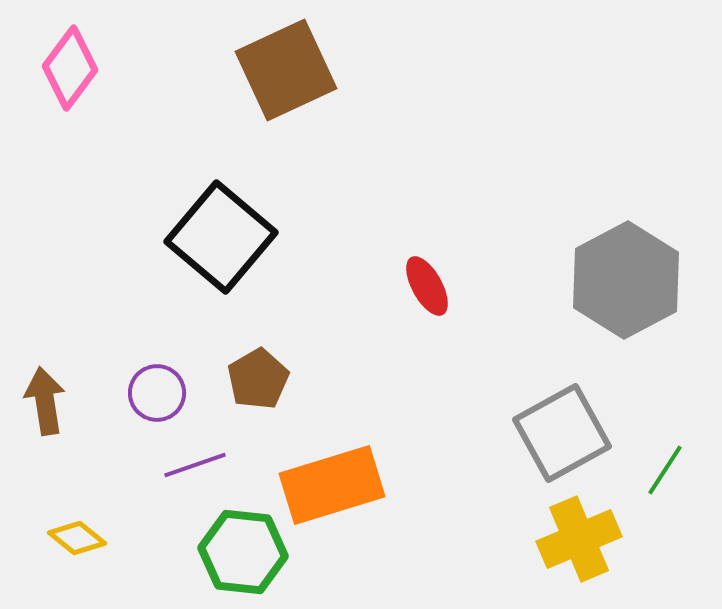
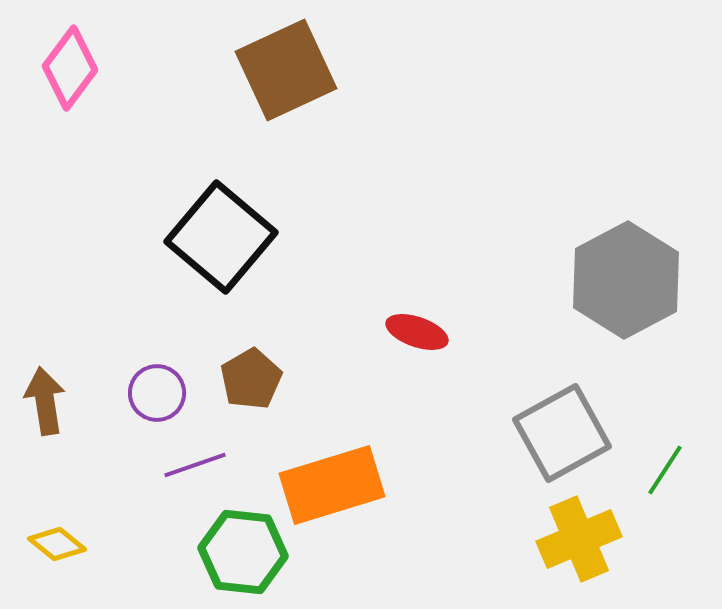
red ellipse: moved 10 px left, 46 px down; rotated 42 degrees counterclockwise
brown pentagon: moved 7 px left
yellow diamond: moved 20 px left, 6 px down
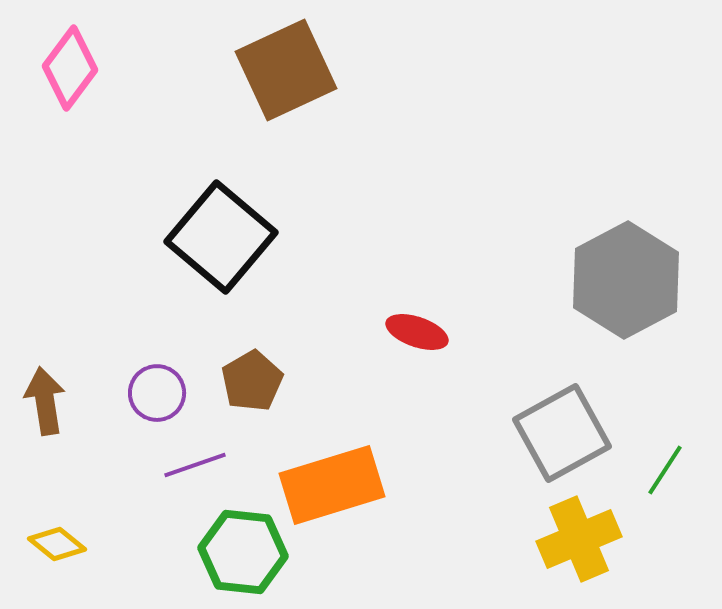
brown pentagon: moved 1 px right, 2 px down
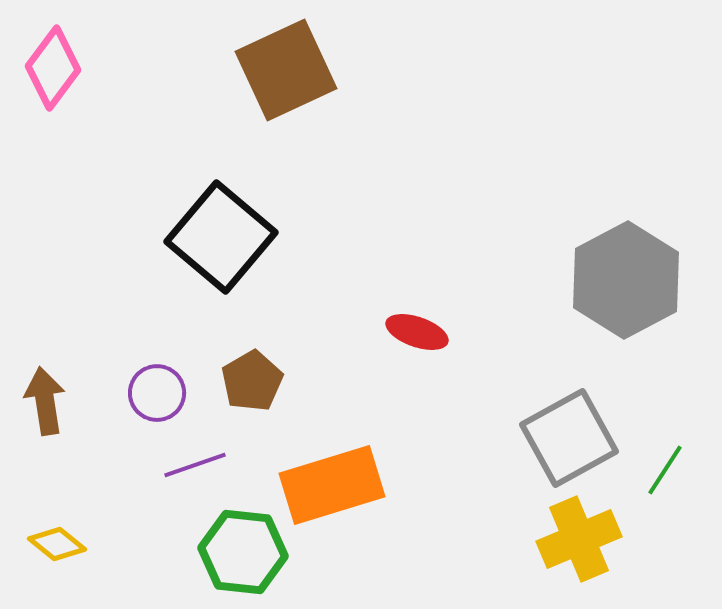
pink diamond: moved 17 px left
gray square: moved 7 px right, 5 px down
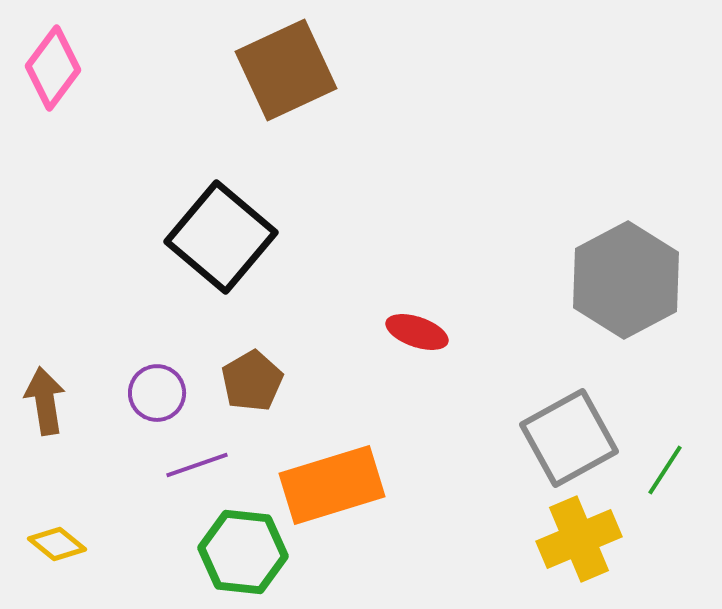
purple line: moved 2 px right
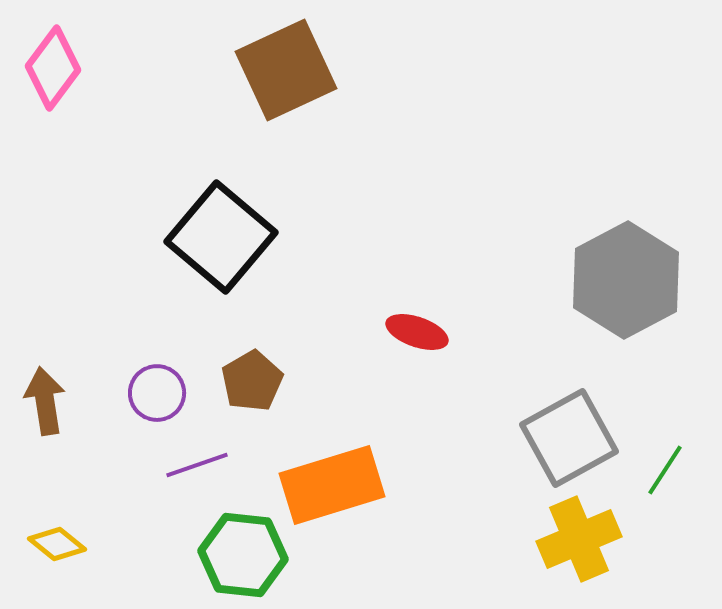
green hexagon: moved 3 px down
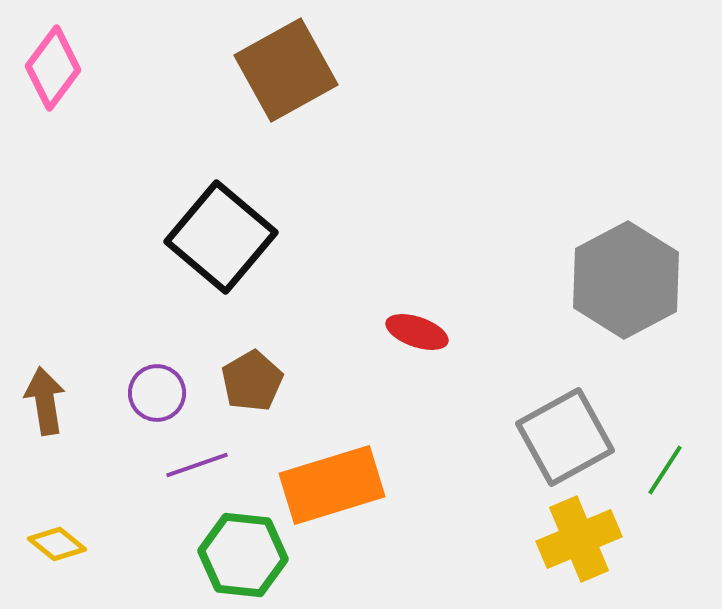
brown square: rotated 4 degrees counterclockwise
gray square: moved 4 px left, 1 px up
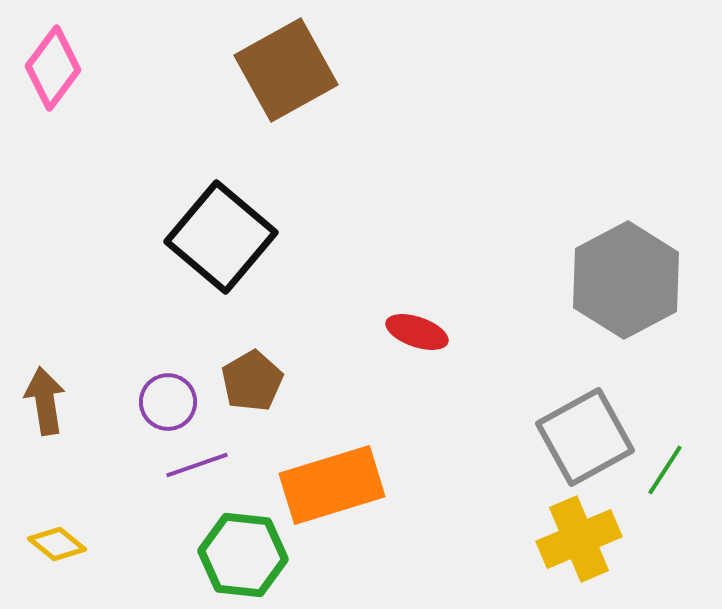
purple circle: moved 11 px right, 9 px down
gray square: moved 20 px right
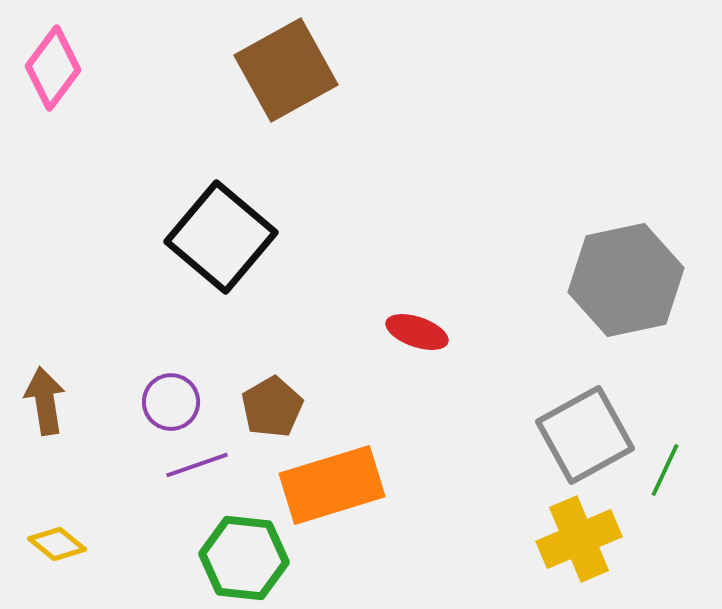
gray hexagon: rotated 16 degrees clockwise
brown pentagon: moved 20 px right, 26 px down
purple circle: moved 3 px right
gray square: moved 2 px up
green line: rotated 8 degrees counterclockwise
green hexagon: moved 1 px right, 3 px down
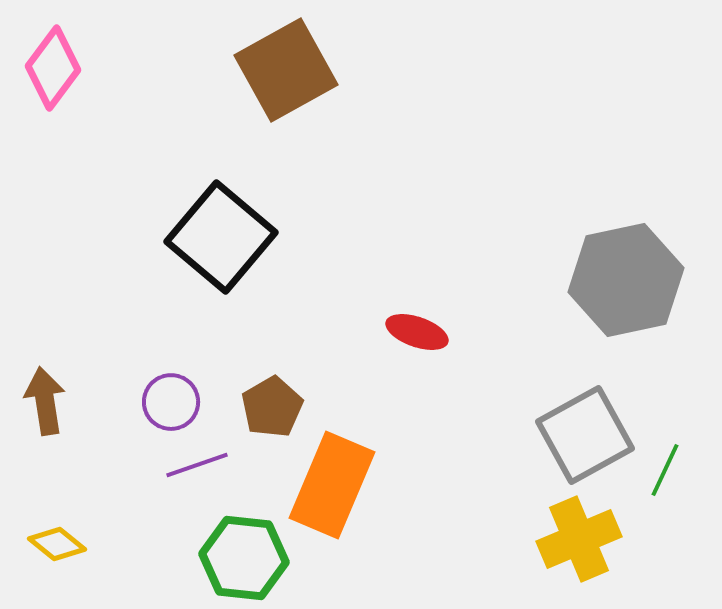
orange rectangle: rotated 50 degrees counterclockwise
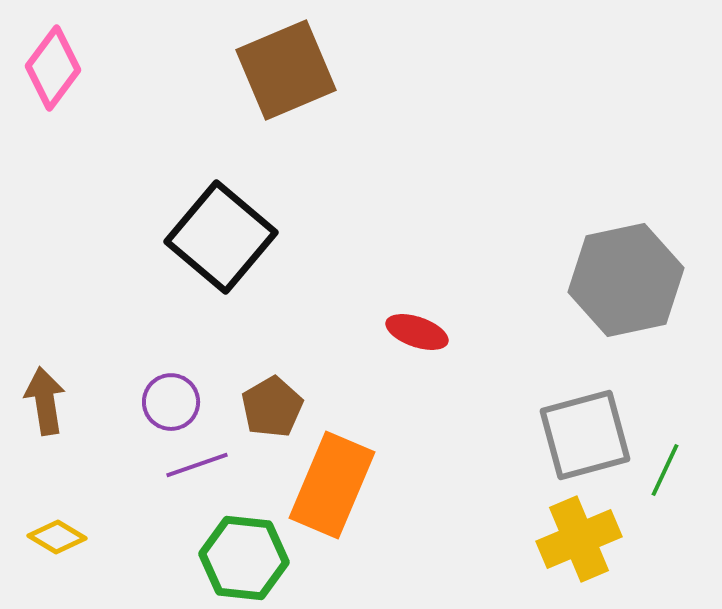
brown square: rotated 6 degrees clockwise
gray square: rotated 14 degrees clockwise
yellow diamond: moved 7 px up; rotated 8 degrees counterclockwise
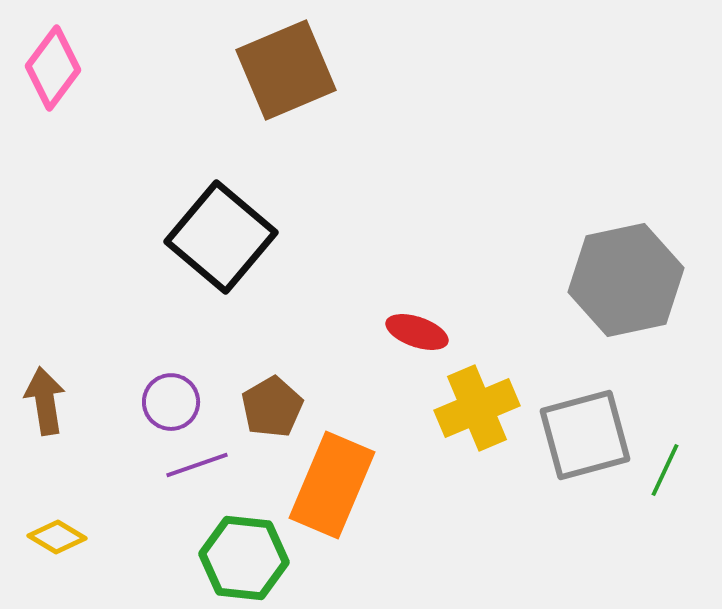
yellow cross: moved 102 px left, 131 px up
